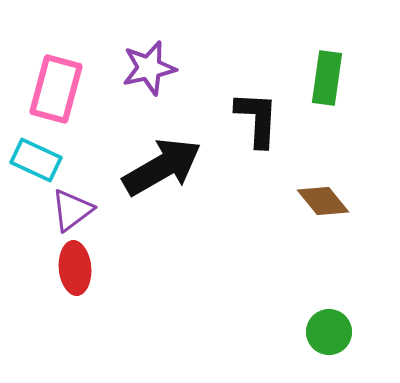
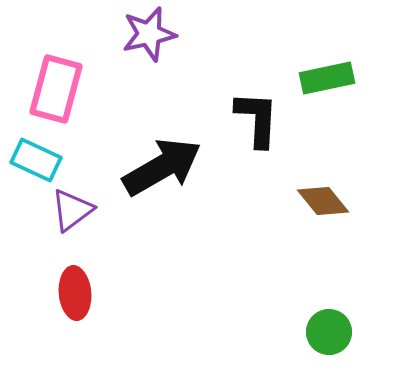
purple star: moved 34 px up
green rectangle: rotated 70 degrees clockwise
red ellipse: moved 25 px down
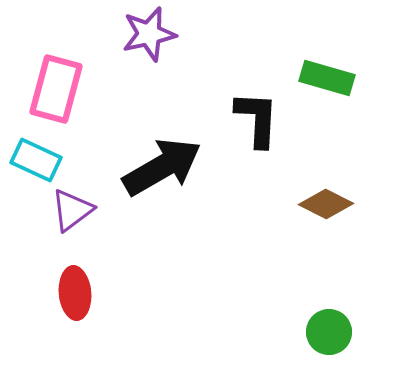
green rectangle: rotated 28 degrees clockwise
brown diamond: moved 3 px right, 3 px down; rotated 24 degrees counterclockwise
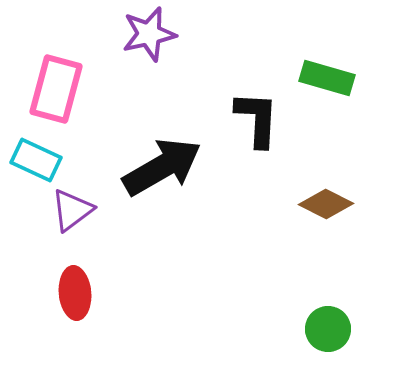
green circle: moved 1 px left, 3 px up
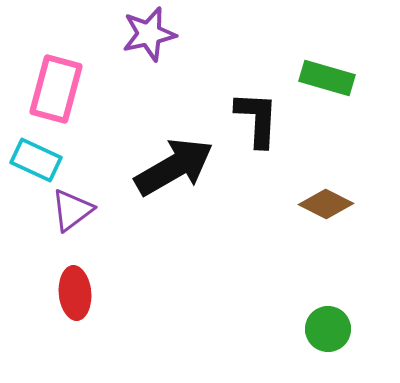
black arrow: moved 12 px right
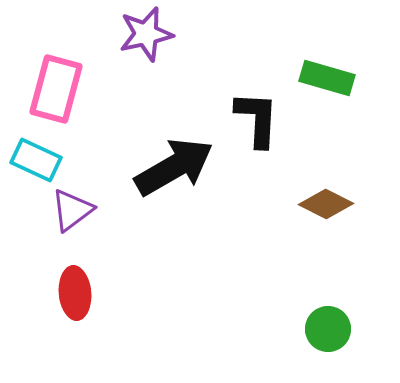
purple star: moved 3 px left
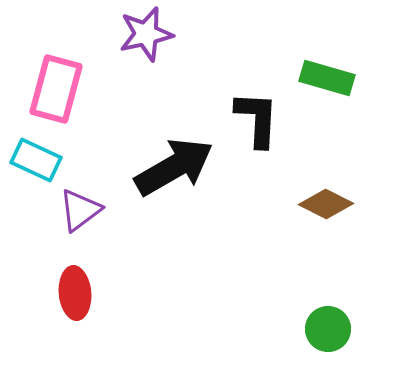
purple triangle: moved 8 px right
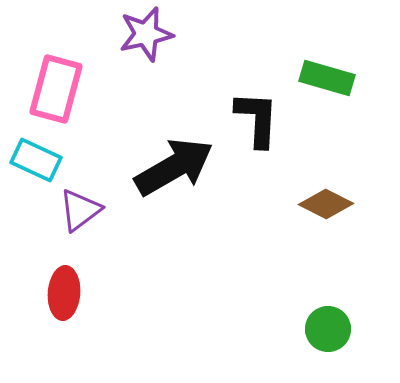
red ellipse: moved 11 px left; rotated 9 degrees clockwise
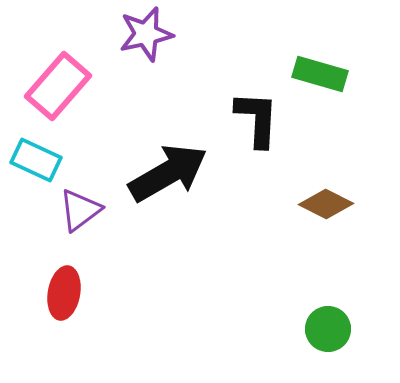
green rectangle: moved 7 px left, 4 px up
pink rectangle: moved 2 px right, 3 px up; rotated 26 degrees clockwise
black arrow: moved 6 px left, 6 px down
red ellipse: rotated 6 degrees clockwise
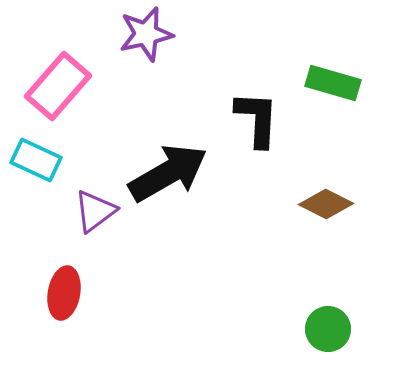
green rectangle: moved 13 px right, 9 px down
purple triangle: moved 15 px right, 1 px down
